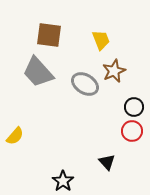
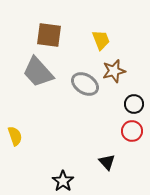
brown star: rotated 10 degrees clockwise
black circle: moved 3 px up
yellow semicircle: rotated 60 degrees counterclockwise
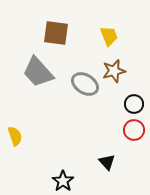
brown square: moved 7 px right, 2 px up
yellow trapezoid: moved 8 px right, 4 px up
red circle: moved 2 px right, 1 px up
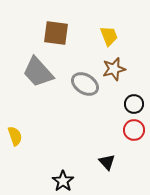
brown star: moved 2 px up
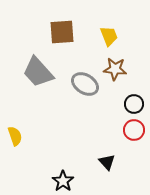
brown square: moved 6 px right, 1 px up; rotated 12 degrees counterclockwise
brown star: moved 1 px right; rotated 20 degrees clockwise
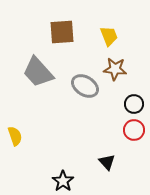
gray ellipse: moved 2 px down
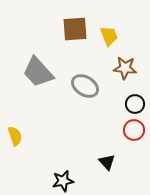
brown square: moved 13 px right, 3 px up
brown star: moved 10 px right, 1 px up
black circle: moved 1 px right
black star: rotated 25 degrees clockwise
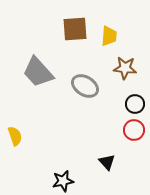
yellow trapezoid: rotated 25 degrees clockwise
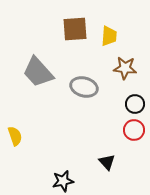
gray ellipse: moved 1 px left, 1 px down; rotated 16 degrees counterclockwise
